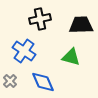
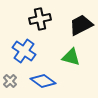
black trapezoid: rotated 25 degrees counterclockwise
blue diamond: moved 1 px up; rotated 30 degrees counterclockwise
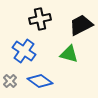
green triangle: moved 2 px left, 3 px up
blue diamond: moved 3 px left
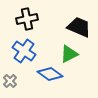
black cross: moved 13 px left
black trapezoid: moved 2 px left, 2 px down; rotated 50 degrees clockwise
green triangle: rotated 42 degrees counterclockwise
blue diamond: moved 10 px right, 7 px up
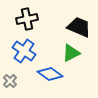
green triangle: moved 2 px right, 1 px up
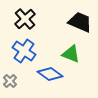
black cross: moved 2 px left; rotated 30 degrees counterclockwise
black trapezoid: moved 1 px right, 5 px up
green triangle: moved 1 px down; rotated 48 degrees clockwise
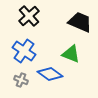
black cross: moved 4 px right, 3 px up
gray cross: moved 11 px right, 1 px up; rotated 24 degrees counterclockwise
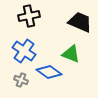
black cross: rotated 30 degrees clockwise
blue diamond: moved 1 px left, 2 px up
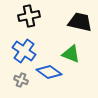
black trapezoid: rotated 10 degrees counterclockwise
